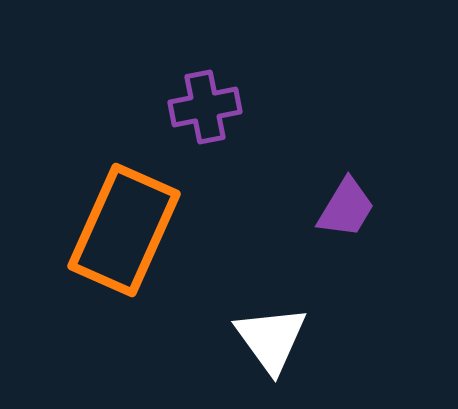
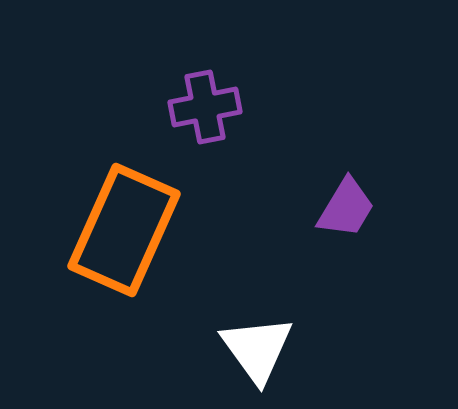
white triangle: moved 14 px left, 10 px down
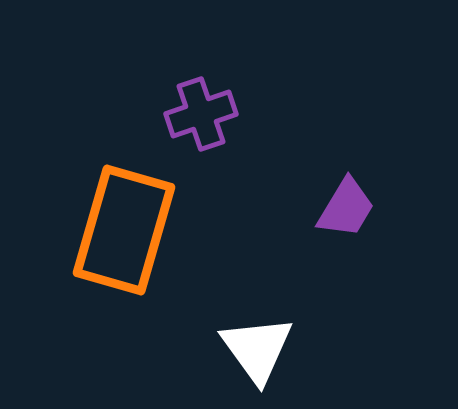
purple cross: moved 4 px left, 7 px down; rotated 8 degrees counterclockwise
orange rectangle: rotated 8 degrees counterclockwise
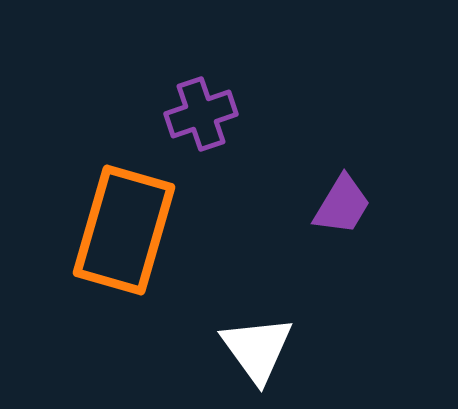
purple trapezoid: moved 4 px left, 3 px up
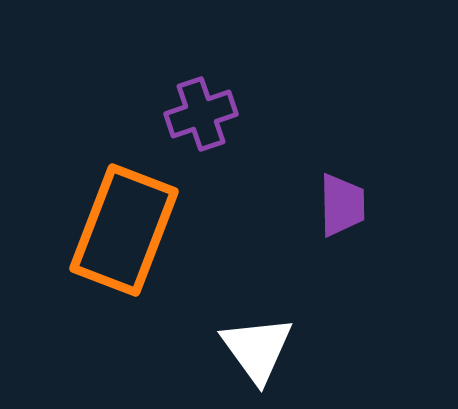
purple trapezoid: rotated 32 degrees counterclockwise
orange rectangle: rotated 5 degrees clockwise
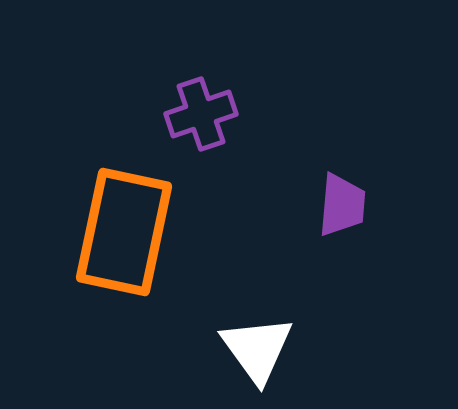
purple trapezoid: rotated 6 degrees clockwise
orange rectangle: moved 2 px down; rotated 9 degrees counterclockwise
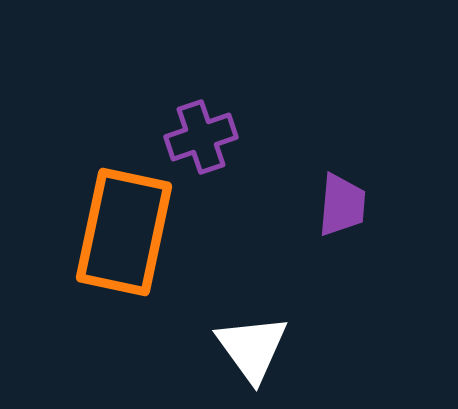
purple cross: moved 23 px down
white triangle: moved 5 px left, 1 px up
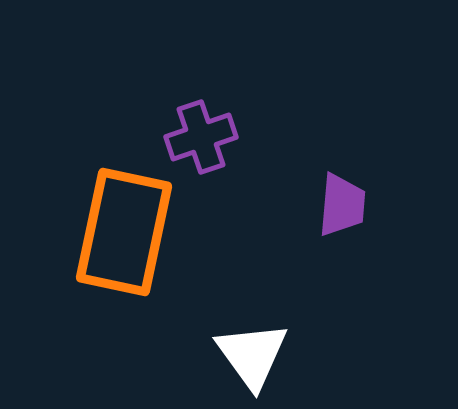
white triangle: moved 7 px down
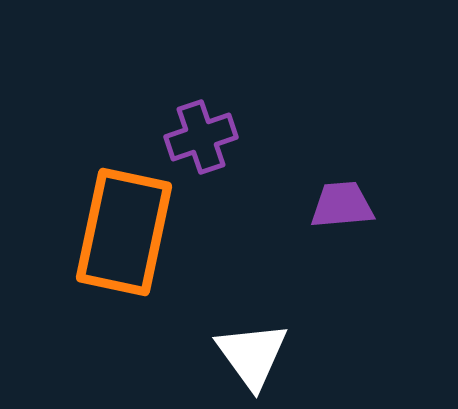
purple trapezoid: rotated 100 degrees counterclockwise
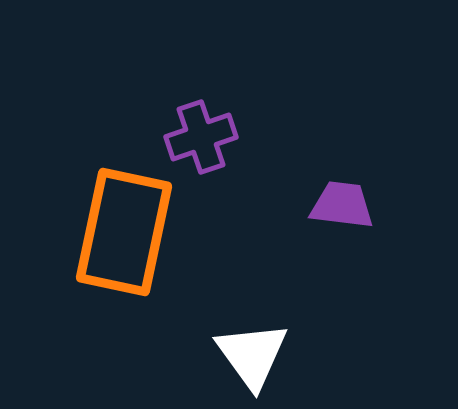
purple trapezoid: rotated 12 degrees clockwise
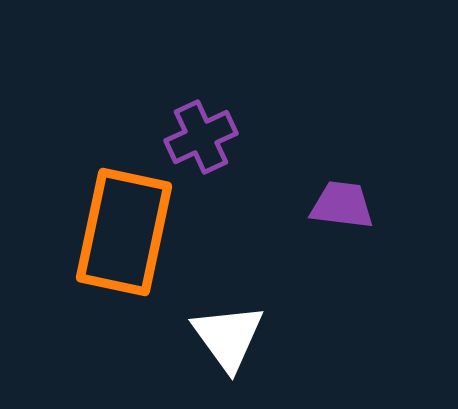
purple cross: rotated 6 degrees counterclockwise
white triangle: moved 24 px left, 18 px up
